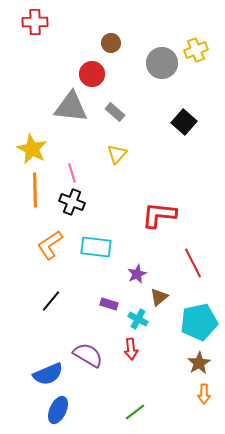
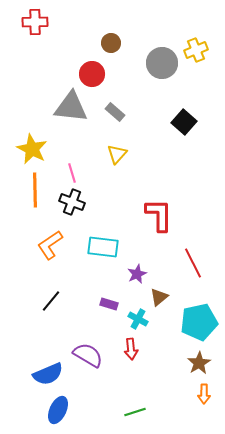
red L-shape: rotated 84 degrees clockwise
cyan rectangle: moved 7 px right
green line: rotated 20 degrees clockwise
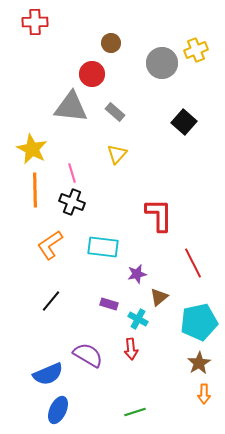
purple star: rotated 12 degrees clockwise
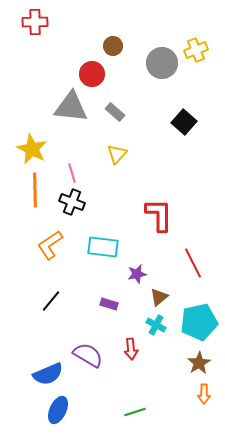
brown circle: moved 2 px right, 3 px down
cyan cross: moved 18 px right, 6 px down
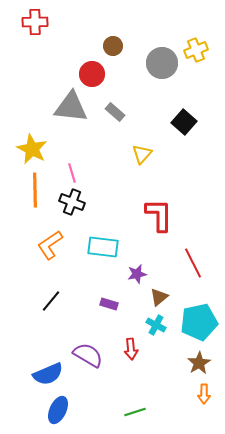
yellow triangle: moved 25 px right
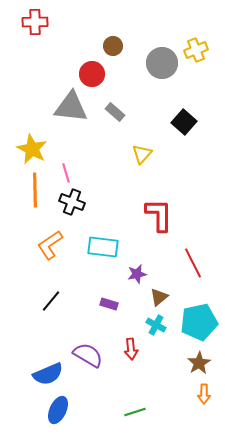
pink line: moved 6 px left
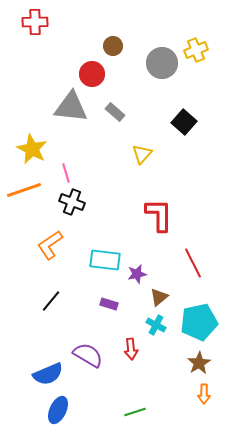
orange line: moved 11 px left; rotated 72 degrees clockwise
cyan rectangle: moved 2 px right, 13 px down
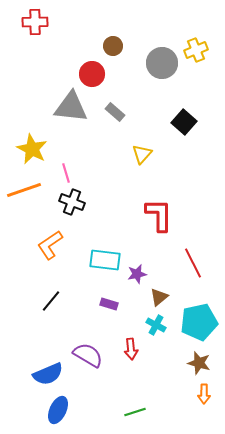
brown star: rotated 25 degrees counterclockwise
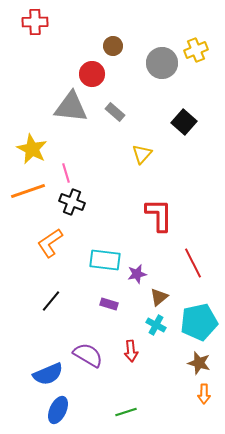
orange line: moved 4 px right, 1 px down
orange L-shape: moved 2 px up
red arrow: moved 2 px down
green line: moved 9 px left
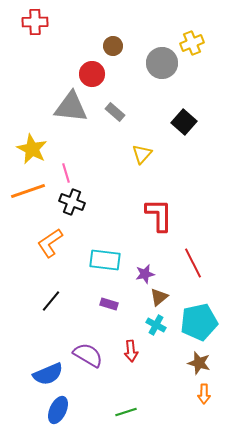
yellow cross: moved 4 px left, 7 px up
purple star: moved 8 px right
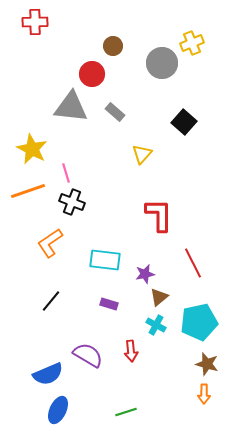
brown star: moved 8 px right, 1 px down
